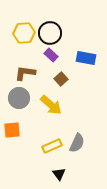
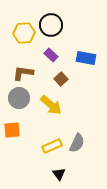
black circle: moved 1 px right, 8 px up
brown L-shape: moved 2 px left
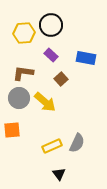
yellow arrow: moved 6 px left, 3 px up
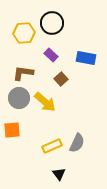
black circle: moved 1 px right, 2 px up
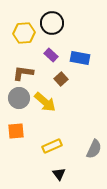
blue rectangle: moved 6 px left
orange square: moved 4 px right, 1 px down
gray semicircle: moved 17 px right, 6 px down
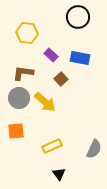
black circle: moved 26 px right, 6 px up
yellow hexagon: moved 3 px right; rotated 10 degrees clockwise
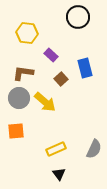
blue rectangle: moved 5 px right, 10 px down; rotated 66 degrees clockwise
yellow rectangle: moved 4 px right, 3 px down
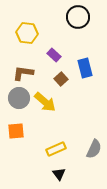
purple rectangle: moved 3 px right
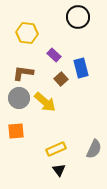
blue rectangle: moved 4 px left
black triangle: moved 4 px up
